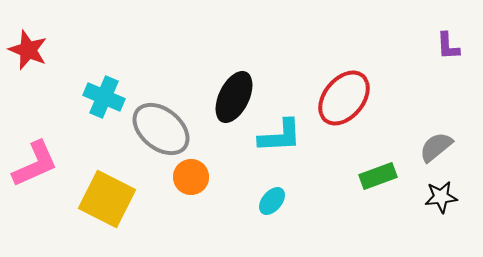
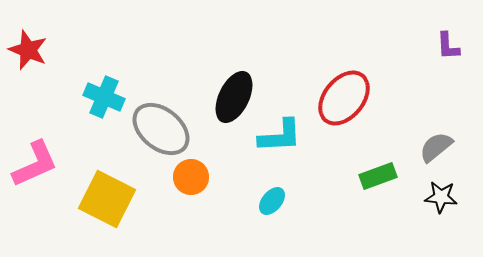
black star: rotated 12 degrees clockwise
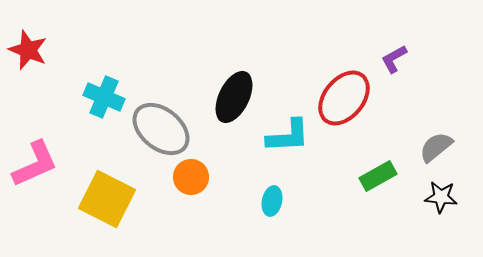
purple L-shape: moved 54 px left, 13 px down; rotated 64 degrees clockwise
cyan L-shape: moved 8 px right
green rectangle: rotated 9 degrees counterclockwise
cyan ellipse: rotated 28 degrees counterclockwise
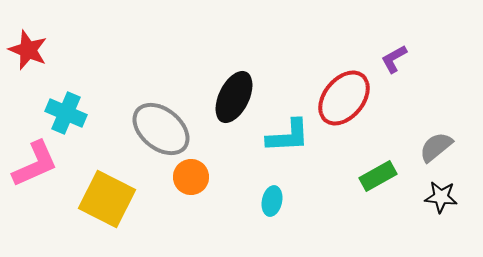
cyan cross: moved 38 px left, 16 px down
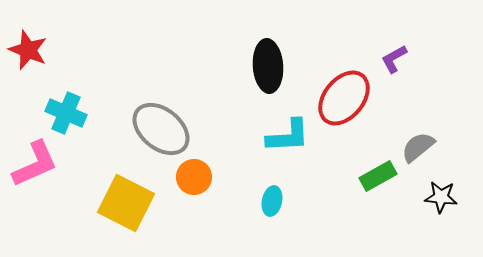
black ellipse: moved 34 px right, 31 px up; rotated 30 degrees counterclockwise
gray semicircle: moved 18 px left
orange circle: moved 3 px right
yellow square: moved 19 px right, 4 px down
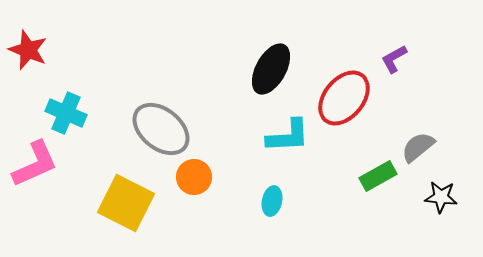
black ellipse: moved 3 px right, 3 px down; rotated 33 degrees clockwise
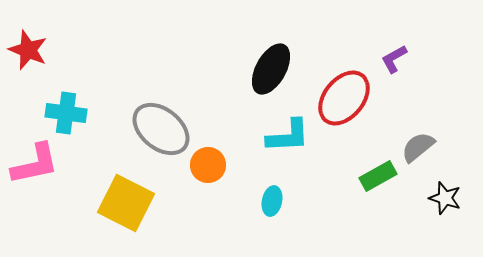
cyan cross: rotated 15 degrees counterclockwise
pink L-shape: rotated 12 degrees clockwise
orange circle: moved 14 px right, 12 px up
black star: moved 4 px right, 1 px down; rotated 12 degrees clockwise
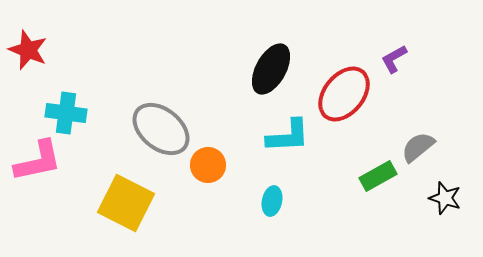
red ellipse: moved 4 px up
pink L-shape: moved 3 px right, 3 px up
